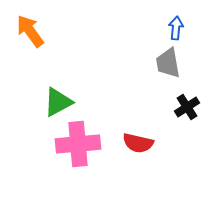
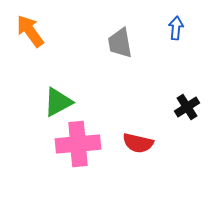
gray trapezoid: moved 48 px left, 20 px up
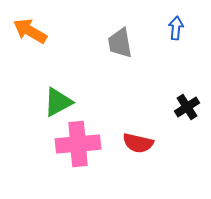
orange arrow: rotated 24 degrees counterclockwise
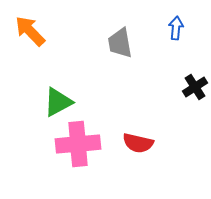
orange arrow: rotated 16 degrees clockwise
black cross: moved 8 px right, 20 px up
